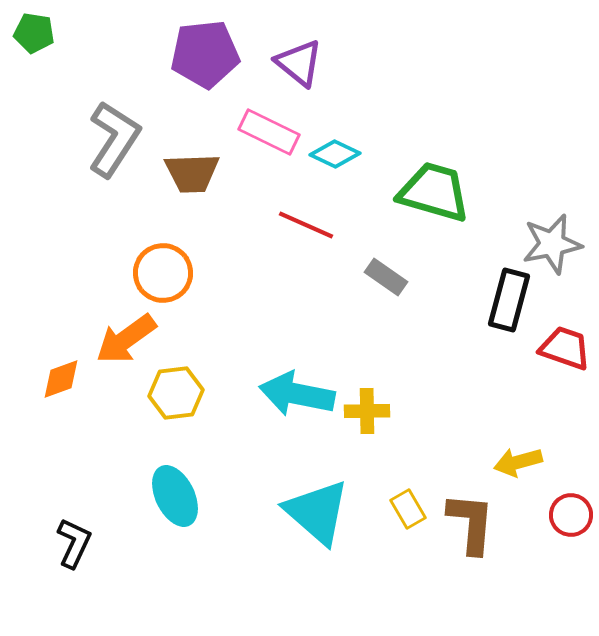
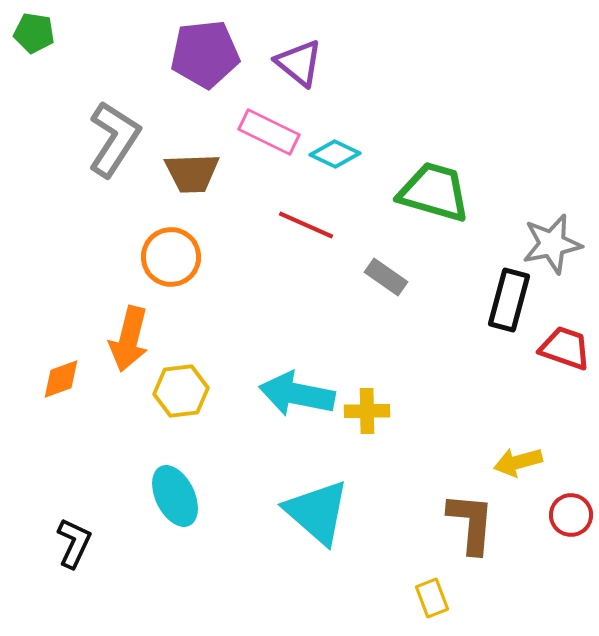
orange circle: moved 8 px right, 16 px up
orange arrow: moved 3 px right; rotated 40 degrees counterclockwise
yellow hexagon: moved 5 px right, 2 px up
yellow rectangle: moved 24 px right, 89 px down; rotated 9 degrees clockwise
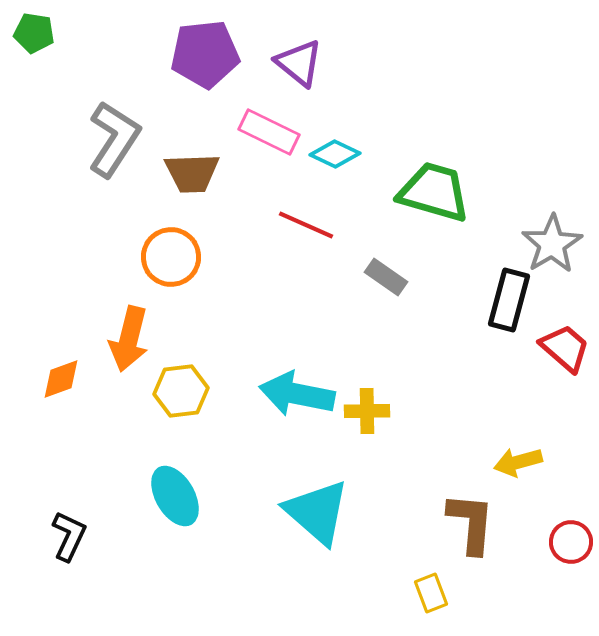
gray star: rotated 20 degrees counterclockwise
red trapezoid: rotated 22 degrees clockwise
cyan ellipse: rotated 4 degrees counterclockwise
red circle: moved 27 px down
black L-shape: moved 5 px left, 7 px up
yellow rectangle: moved 1 px left, 5 px up
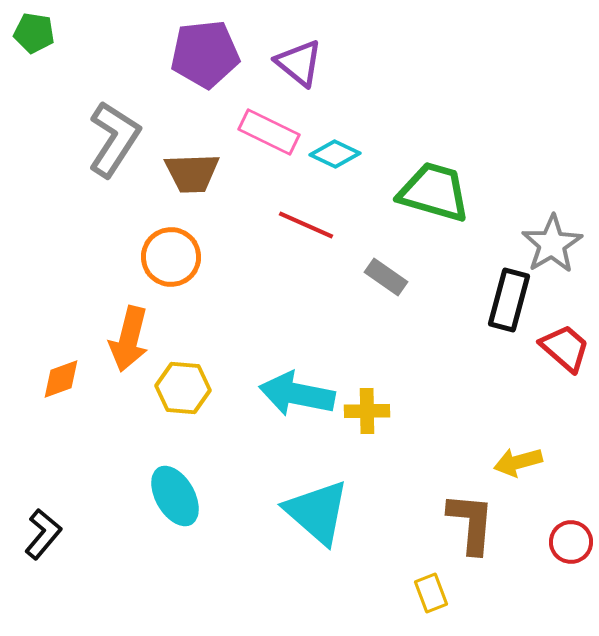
yellow hexagon: moved 2 px right, 3 px up; rotated 12 degrees clockwise
black L-shape: moved 26 px left, 2 px up; rotated 15 degrees clockwise
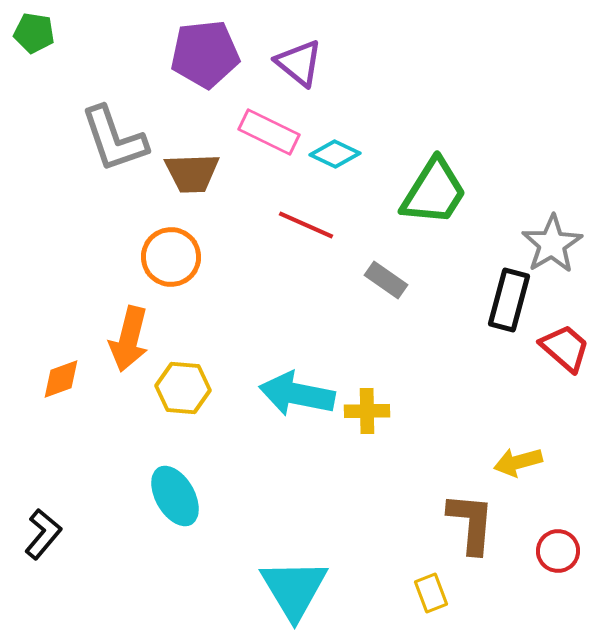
gray L-shape: rotated 128 degrees clockwise
green trapezoid: rotated 106 degrees clockwise
gray rectangle: moved 3 px down
cyan triangle: moved 23 px left, 77 px down; rotated 18 degrees clockwise
red circle: moved 13 px left, 9 px down
